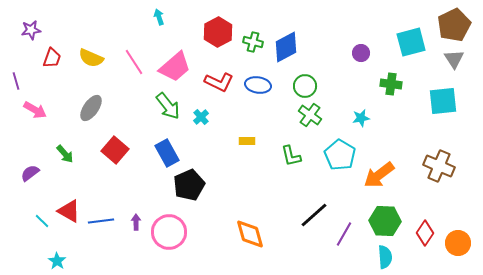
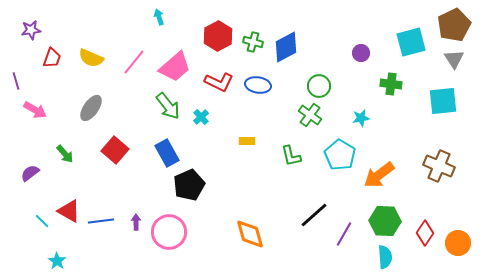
red hexagon at (218, 32): moved 4 px down
pink line at (134, 62): rotated 72 degrees clockwise
green circle at (305, 86): moved 14 px right
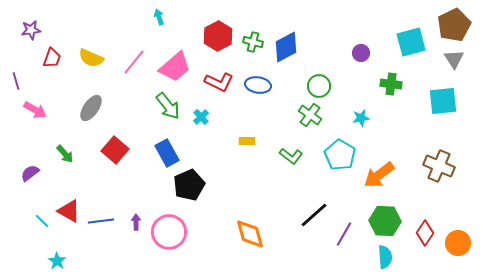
green L-shape at (291, 156): rotated 40 degrees counterclockwise
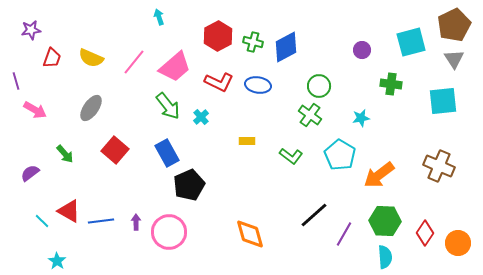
purple circle at (361, 53): moved 1 px right, 3 px up
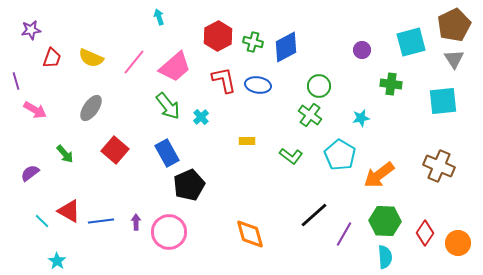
red L-shape at (219, 82): moved 5 px right, 2 px up; rotated 128 degrees counterclockwise
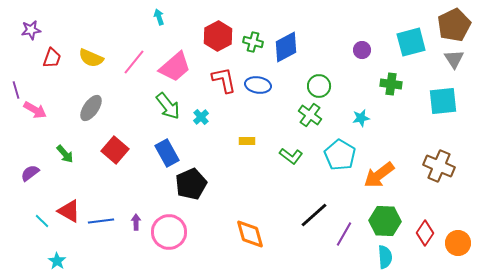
purple line at (16, 81): moved 9 px down
black pentagon at (189, 185): moved 2 px right, 1 px up
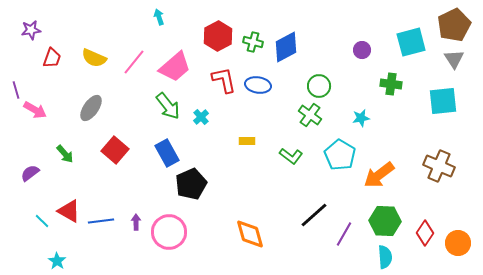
yellow semicircle at (91, 58): moved 3 px right
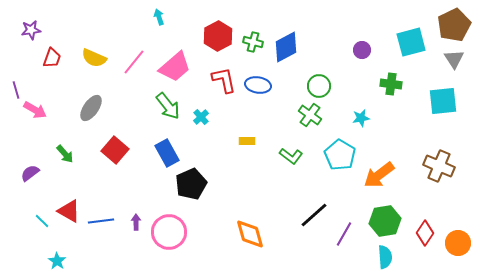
green hexagon at (385, 221): rotated 12 degrees counterclockwise
